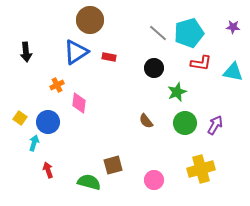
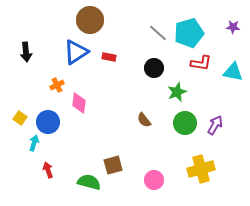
brown semicircle: moved 2 px left, 1 px up
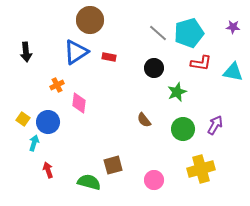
yellow square: moved 3 px right, 1 px down
green circle: moved 2 px left, 6 px down
